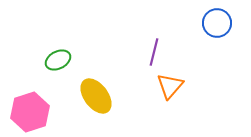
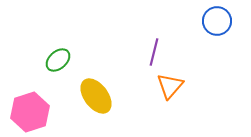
blue circle: moved 2 px up
green ellipse: rotated 15 degrees counterclockwise
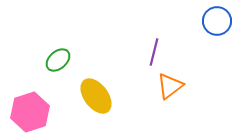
orange triangle: rotated 12 degrees clockwise
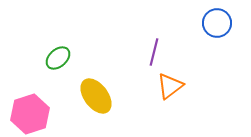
blue circle: moved 2 px down
green ellipse: moved 2 px up
pink hexagon: moved 2 px down
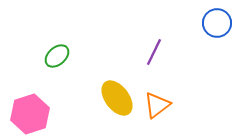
purple line: rotated 12 degrees clockwise
green ellipse: moved 1 px left, 2 px up
orange triangle: moved 13 px left, 19 px down
yellow ellipse: moved 21 px right, 2 px down
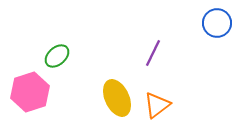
purple line: moved 1 px left, 1 px down
yellow ellipse: rotated 12 degrees clockwise
pink hexagon: moved 22 px up
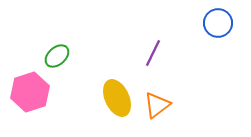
blue circle: moved 1 px right
